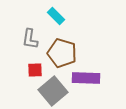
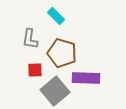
gray square: moved 2 px right
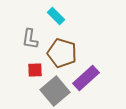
purple rectangle: rotated 44 degrees counterclockwise
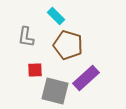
gray L-shape: moved 4 px left, 2 px up
brown pentagon: moved 6 px right, 8 px up
gray square: rotated 36 degrees counterclockwise
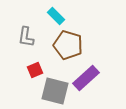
red square: rotated 21 degrees counterclockwise
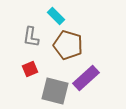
gray L-shape: moved 5 px right
red square: moved 5 px left, 1 px up
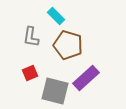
red square: moved 4 px down
